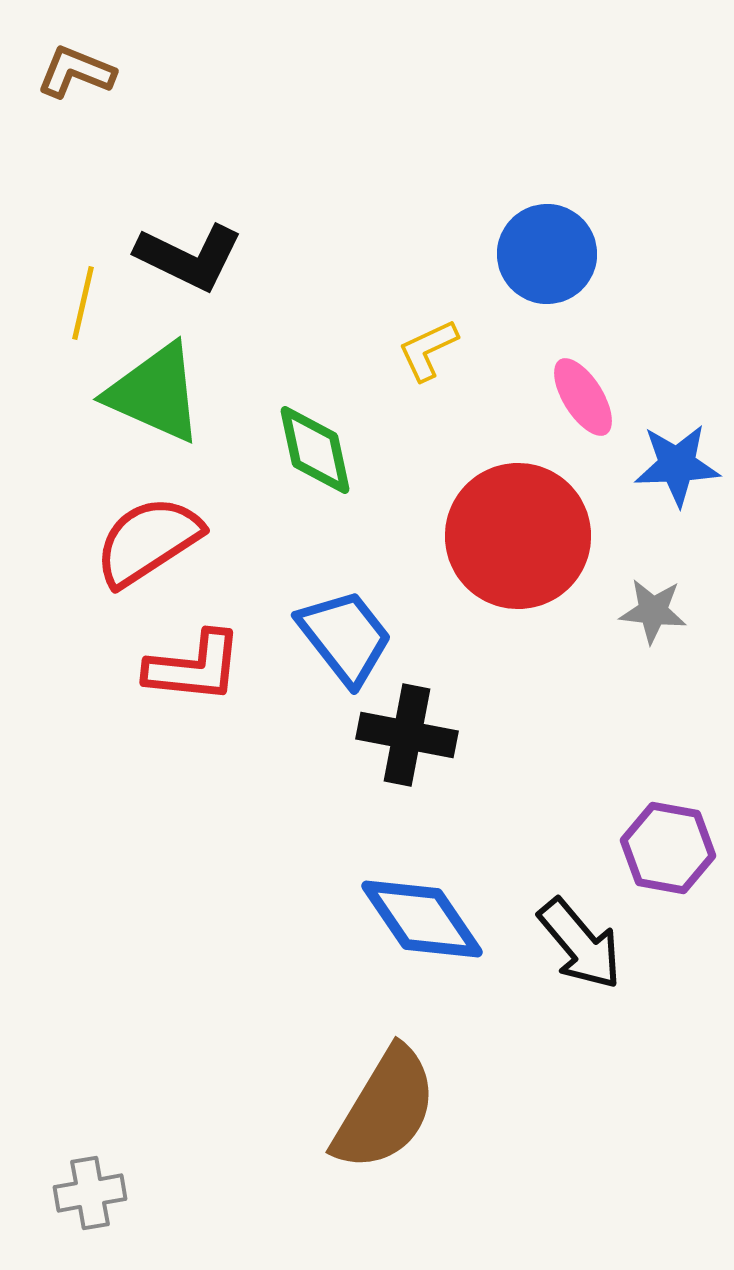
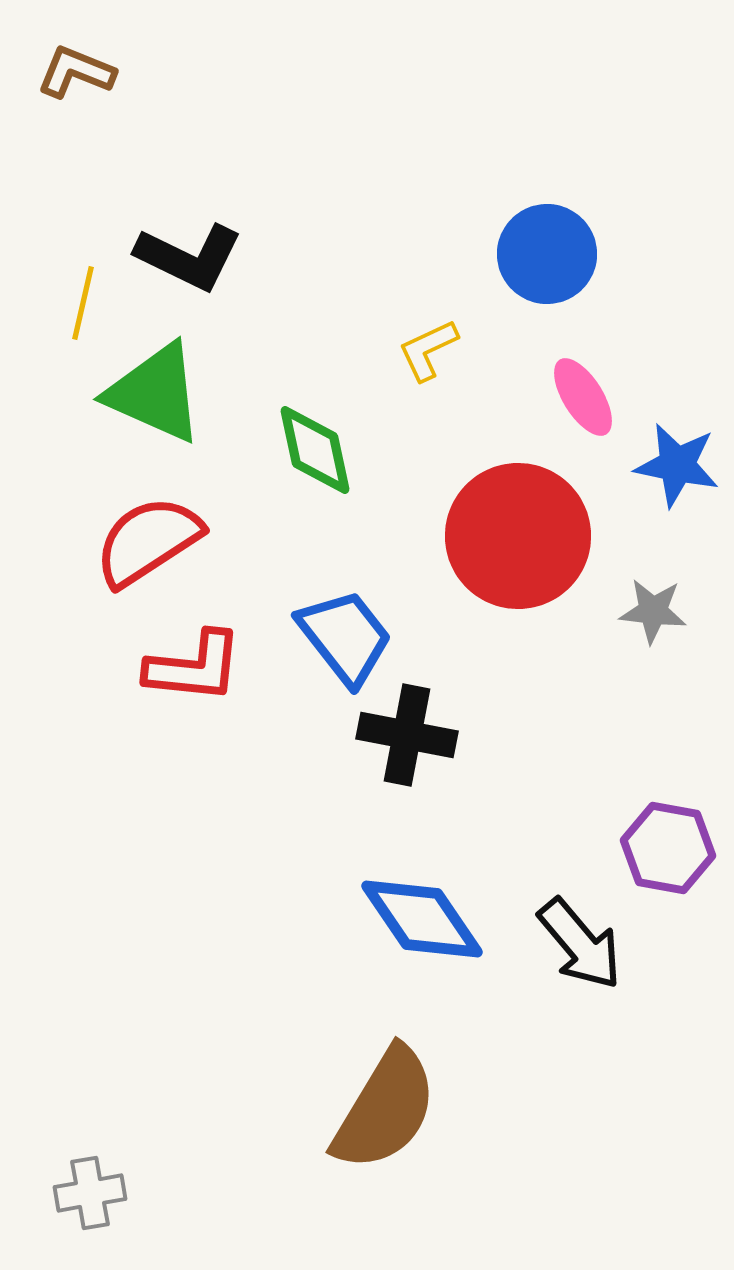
blue star: rotated 14 degrees clockwise
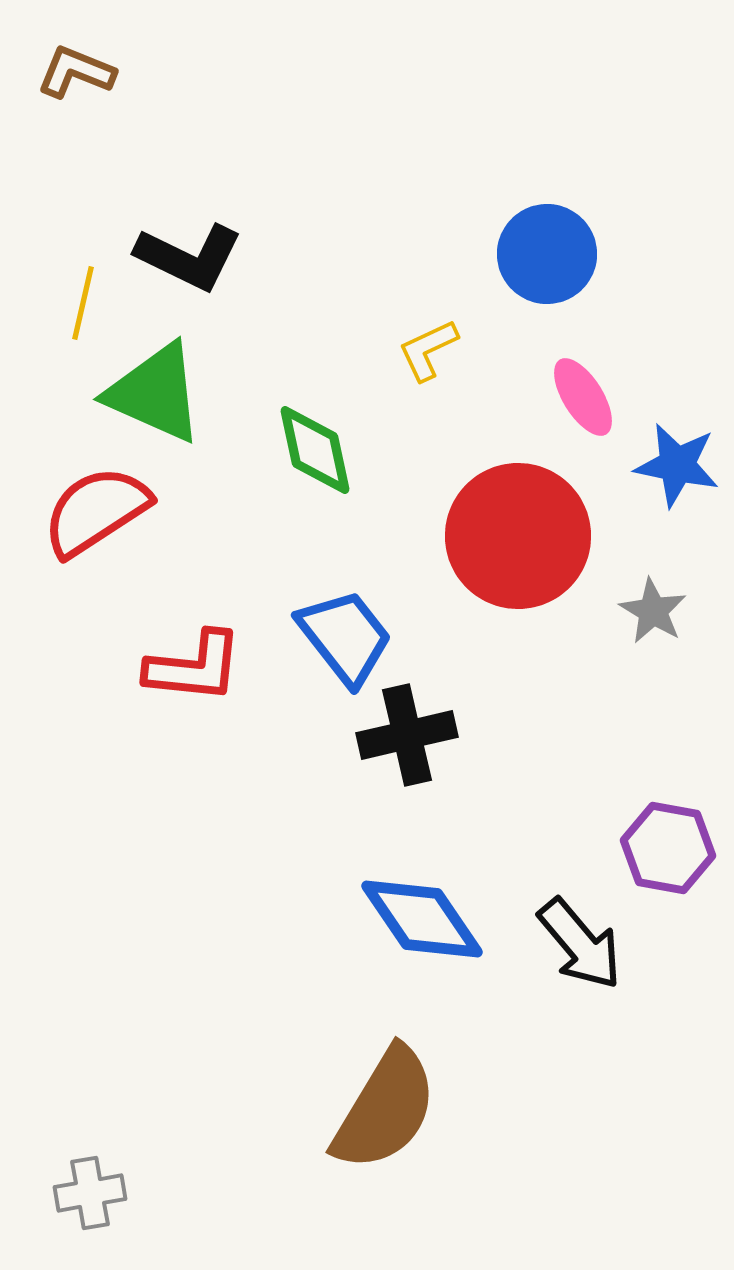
red semicircle: moved 52 px left, 30 px up
gray star: rotated 24 degrees clockwise
black cross: rotated 24 degrees counterclockwise
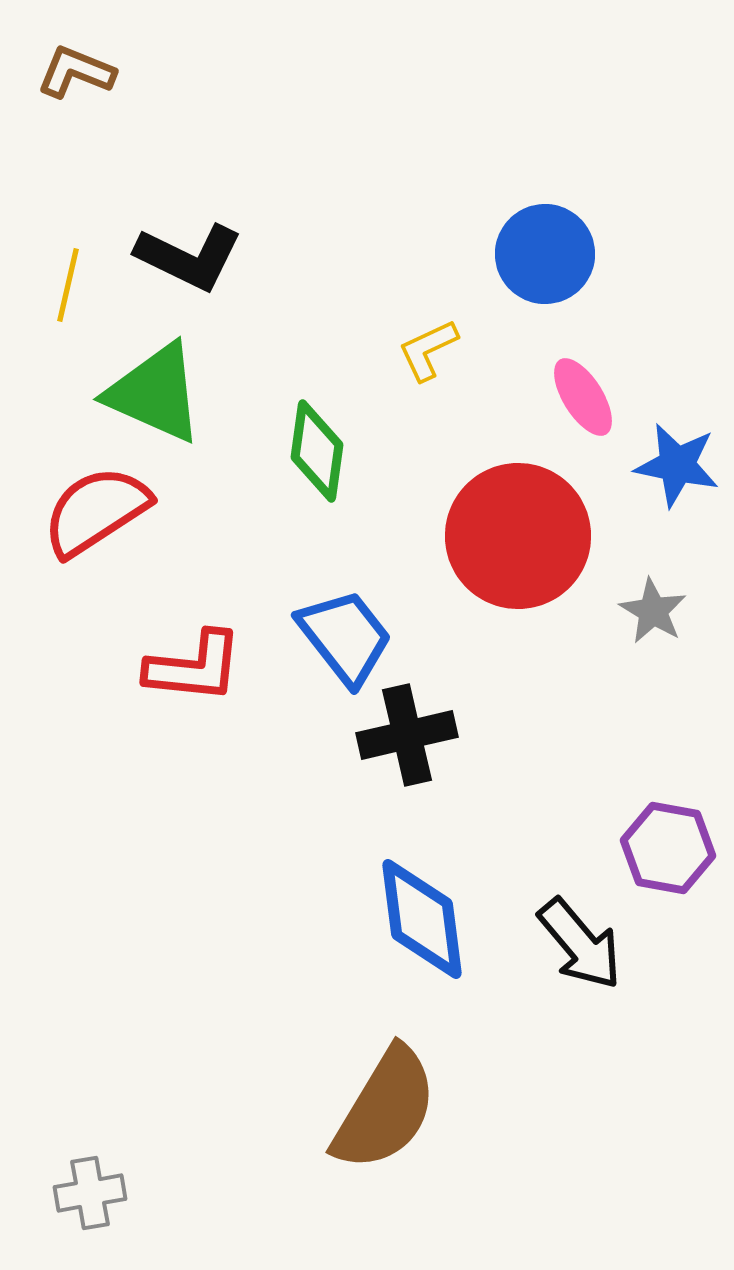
blue circle: moved 2 px left
yellow line: moved 15 px left, 18 px up
green diamond: moved 2 px right, 1 px down; rotated 20 degrees clockwise
blue diamond: rotated 27 degrees clockwise
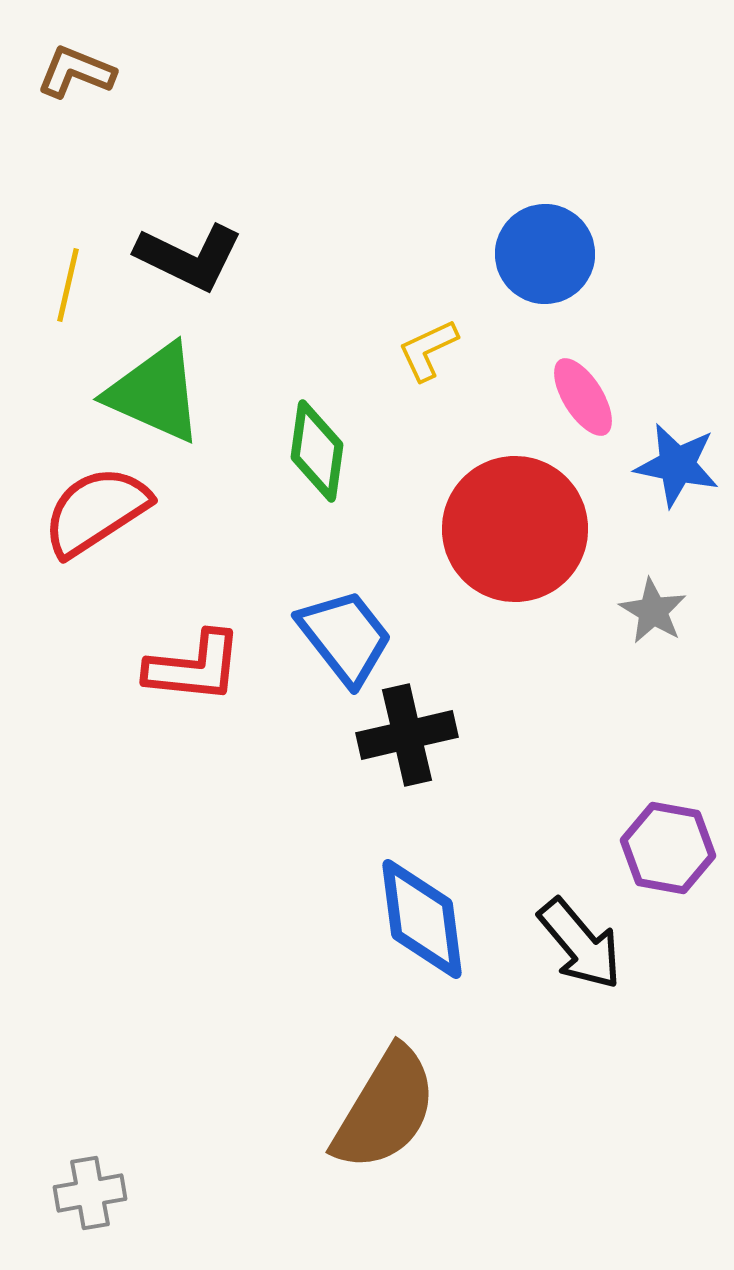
red circle: moved 3 px left, 7 px up
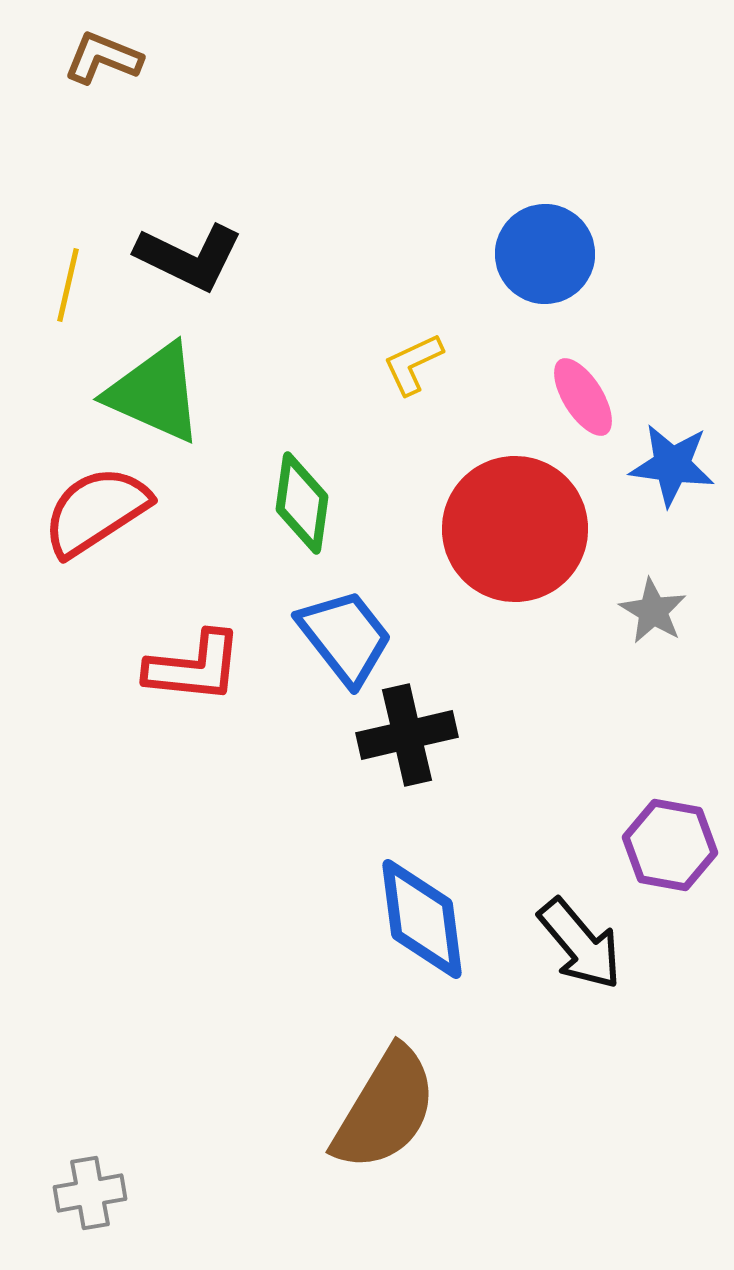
brown L-shape: moved 27 px right, 14 px up
yellow L-shape: moved 15 px left, 14 px down
green diamond: moved 15 px left, 52 px down
blue star: moved 5 px left; rotated 4 degrees counterclockwise
purple hexagon: moved 2 px right, 3 px up
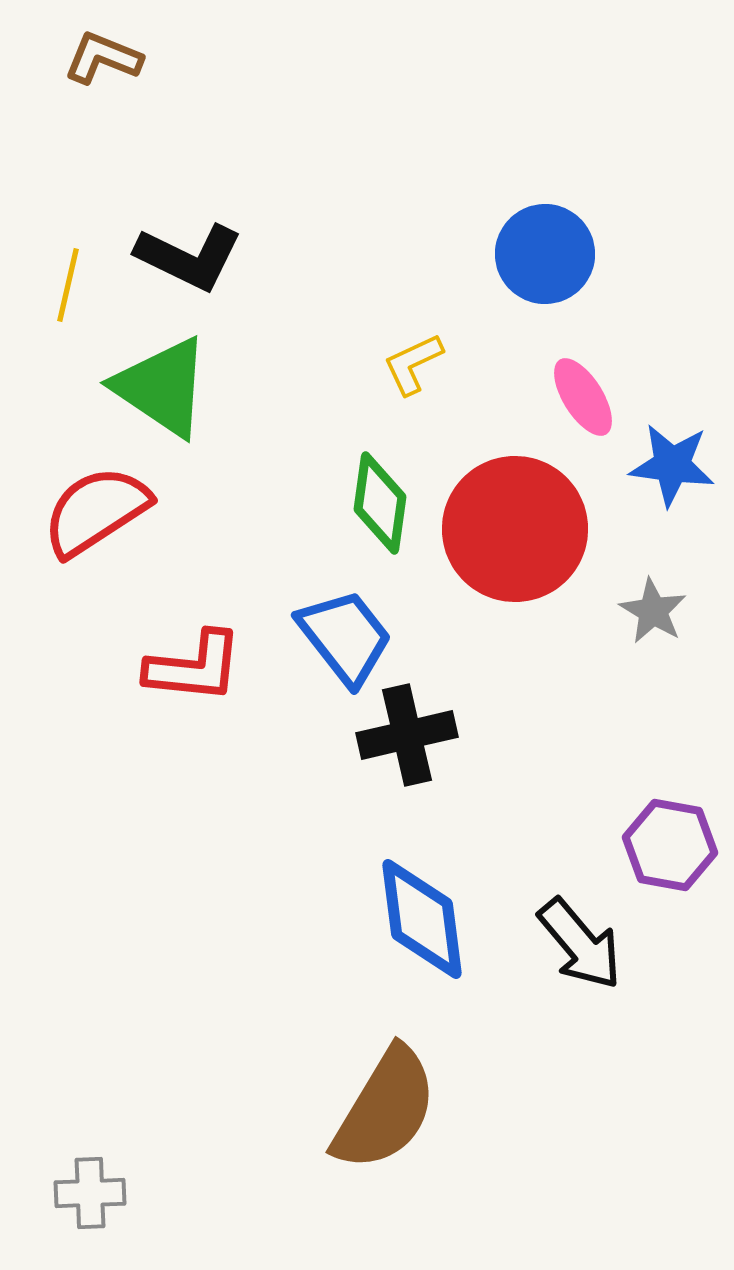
green triangle: moved 7 px right, 6 px up; rotated 10 degrees clockwise
green diamond: moved 78 px right
gray cross: rotated 8 degrees clockwise
